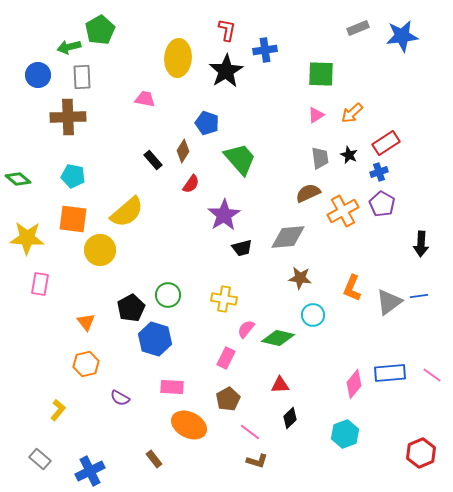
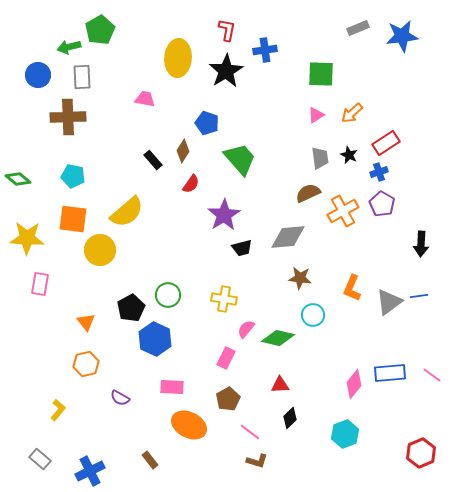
blue hexagon at (155, 339): rotated 8 degrees clockwise
brown rectangle at (154, 459): moved 4 px left, 1 px down
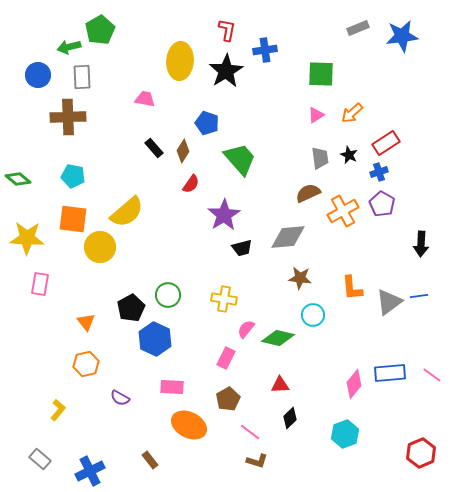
yellow ellipse at (178, 58): moved 2 px right, 3 px down
black rectangle at (153, 160): moved 1 px right, 12 px up
yellow circle at (100, 250): moved 3 px up
orange L-shape at (352, 288): rotated 28 degrees counterclockwise
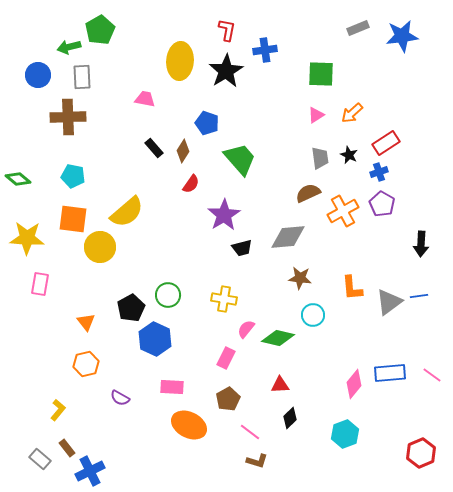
brown rectangle at (150, 460): moved 83 px left, 12 px up
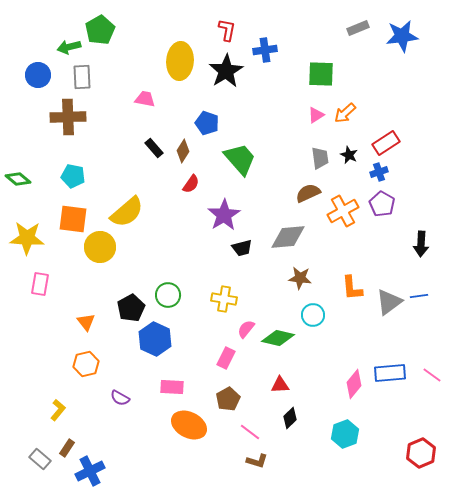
orange arrow at (352, 113): moved 7 px left
brown rectangle at (67, 448): rotated 72 degrees clockwise
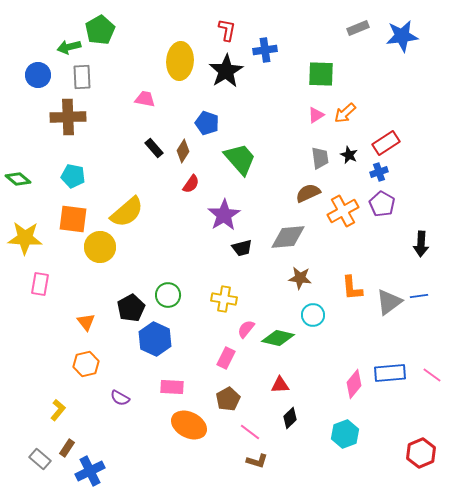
yellow star at (27, 238): moved 2 px left
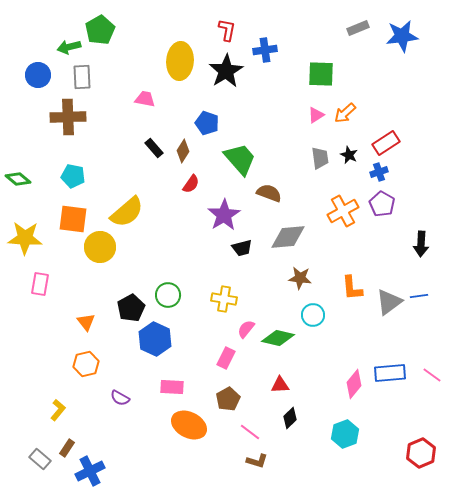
brown semicircle at (308, 193): moved 39 px left; rotated 45 degrees clockwise
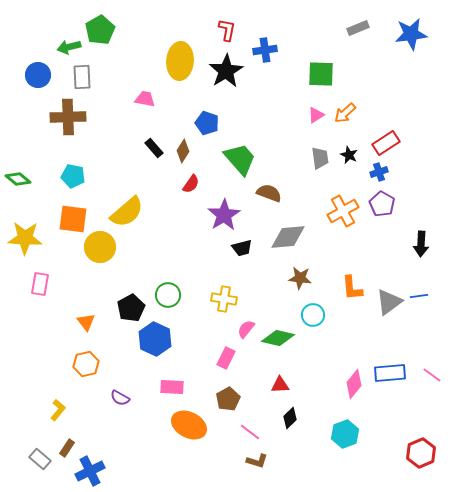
blue star at (402, 36): moved 9 px right, 2 px up
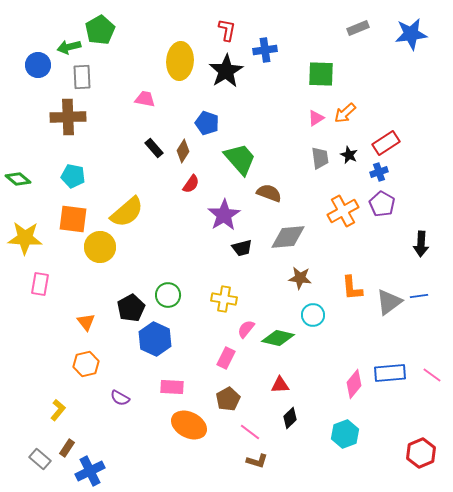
blue circle at (38, 75): moved 10 px up
pink triangle at (316, 115): moved 3 px down
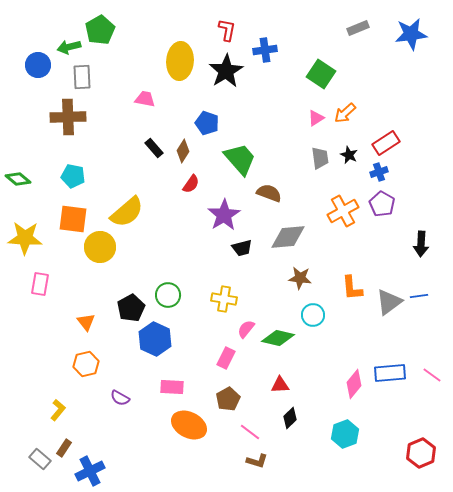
green square at (321, 74): rotated 32 degrees clockwise
brown rectangle at (67, 448): moved 3 px left
